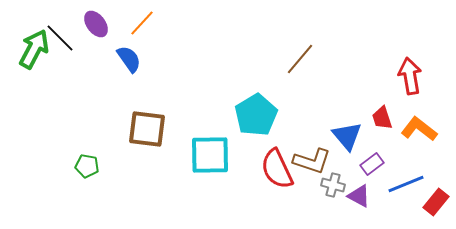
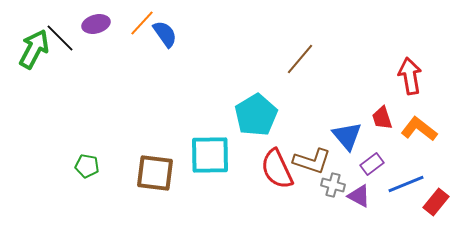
purple ellipse: rotated 68 degrees counterclockwise
blue semicircle: moved 36 px right, 25 px up
brown square: moved 8 px right, 44 px down
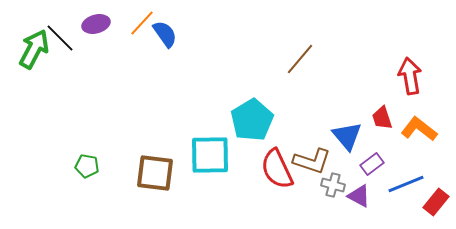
cyan pentagon: moved 4 px left, 5 px down
